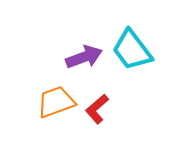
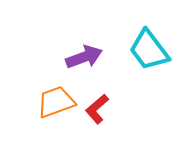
cyan trapezoid: moved 17 px right
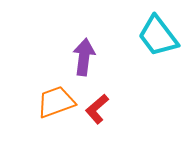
cyan trapezoid: moved 9 px right, 14 px up
purple arrow: rotated 63 degrees counterclockwise
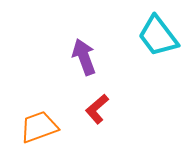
purple arrow: rotated 27 degrees counterclockwise
orange trapezoid: moved 17 px left, 25 px down
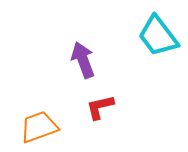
purple arrow: moved 1 px left, 3 px down
red L-shape: moved 3 px right, 2 px up; rotated 28 degrees clockwise
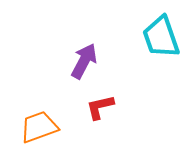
cyan trapezoid: moved 3 px right, 1 px down; rotated 18 degrees clockwise
purple arrow: moved 1 px right, 1 px down; rotated 48 degrees clockwise
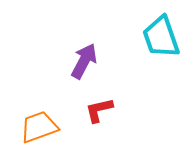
red L-shape: moved 1 px left, 3 px down
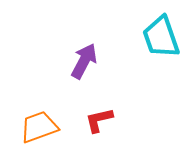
red L-shape: moved 10 px down
